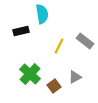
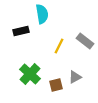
brown square: moved 2 px right, 1 px up; rotated 24 degrees clockwise
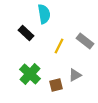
cyan semicircle: moved 2 px right
black rectangle: moved 5 px right, 2 px down; rotated 56 degrees clockwise
gray triangle: moved 2 px up
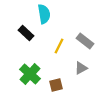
gray triangle: moved 6 px right, 7 px up
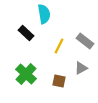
green cross: moved 4 px left
brown square: moved 3 px right, 4 px up; rotated 24 degrees clockwise
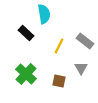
gray triangle: rotated 32 degrees counterclockwise
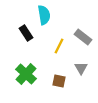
cyan semicircle: moved 1 px down
black rectangle: rotated 14 degrees clockwise
gray rectangle: moved 2 px left, 4 px up
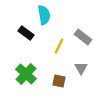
black rectangle: rotated 21 degrees counterclockwise
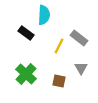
cyan semicircle: rotated 12 degrees clockwise
gray rectangle: moved 4 px left, 1 px down
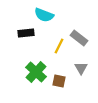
cyan semicircle: rotated 108 degrees clockwise
black rectangle: rotated 42 degrees counterclockwise
green cross: moved 10 px right, 2 px up
